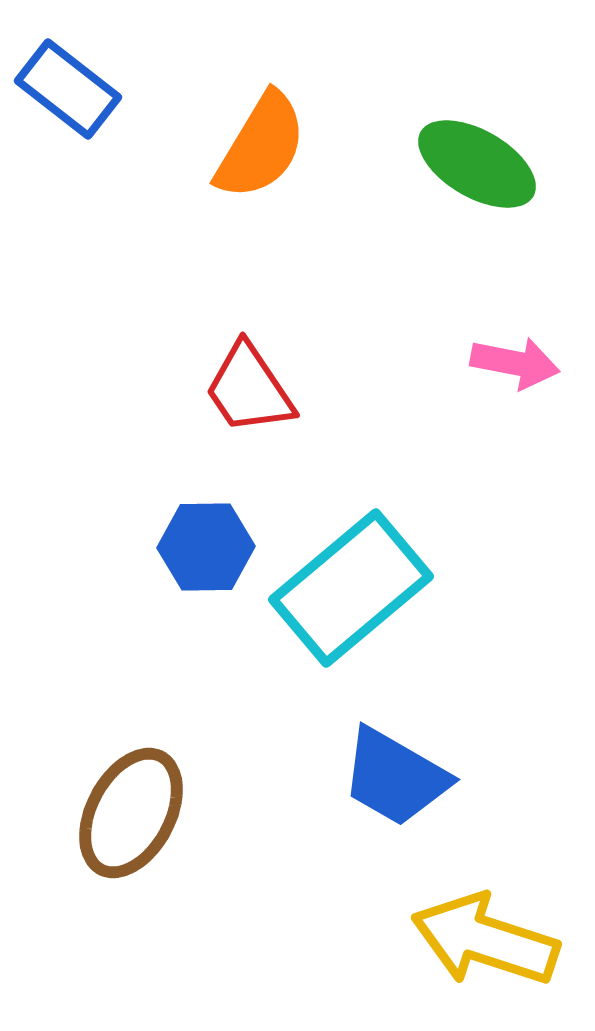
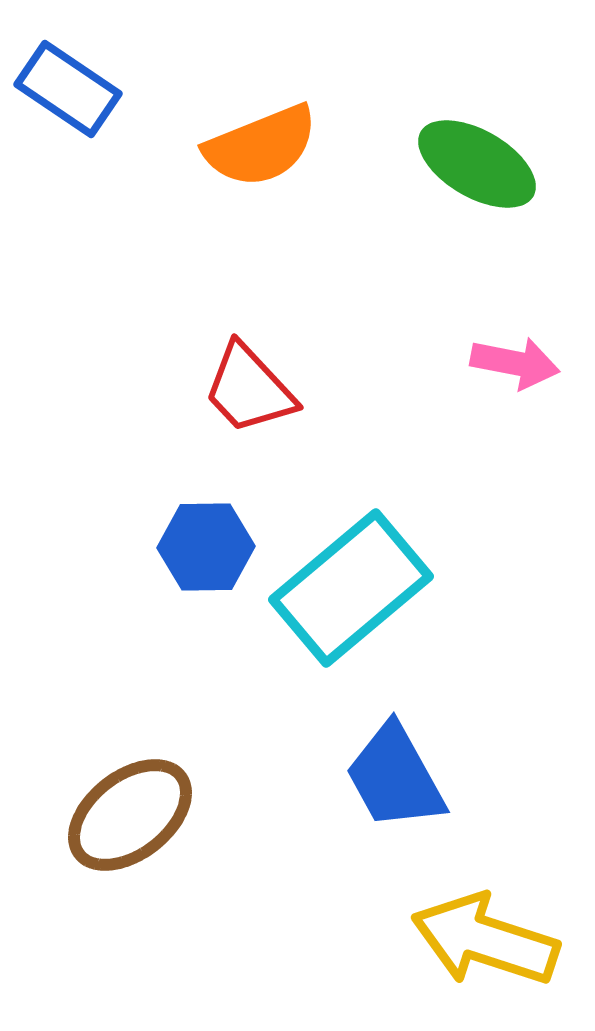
blue rectangle: rotated 4 degrees counterclockwise
orange semicircle: rotated 37 degrees clockwise
red trapezoid: rotated 9 degrees counterclockwise
blue trapezoid: rotated 31 degrees clockwise
brown ellipse: moved 1 px left, 2 px down; rotated 24 degrees clockwise
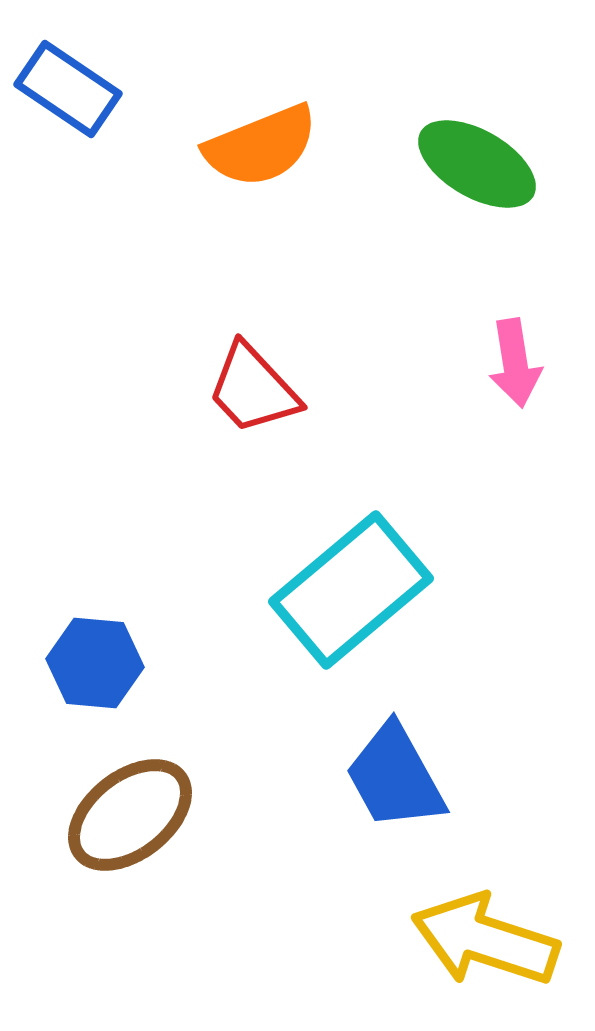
pink arrow: rotated 70 degrees clockwise
red trapezoid: moved 4 px right
blue hexagon: moved 111 px left, 116 px down; rotated 6 degrees clockwise
cyan rectangle: moved 2 px down
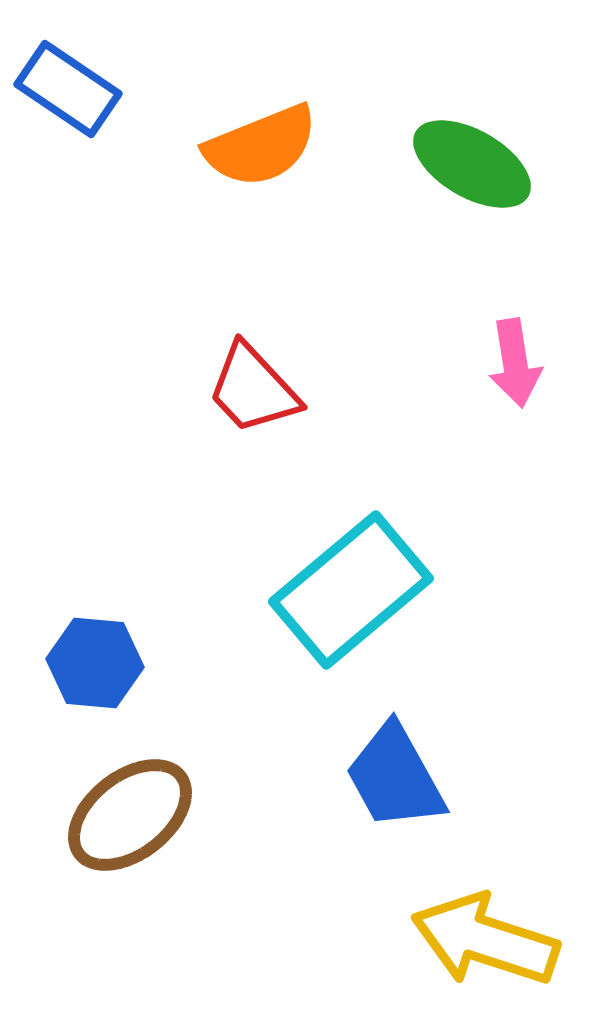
green ellipse: moved 5 px left
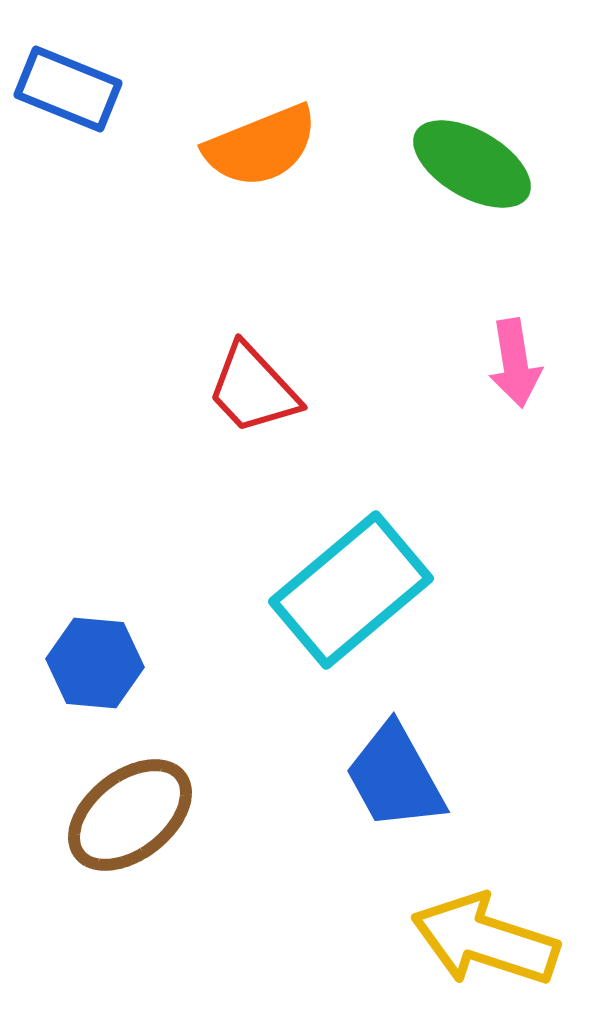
blue rectangle: rotated 12 degrees counterclockwise
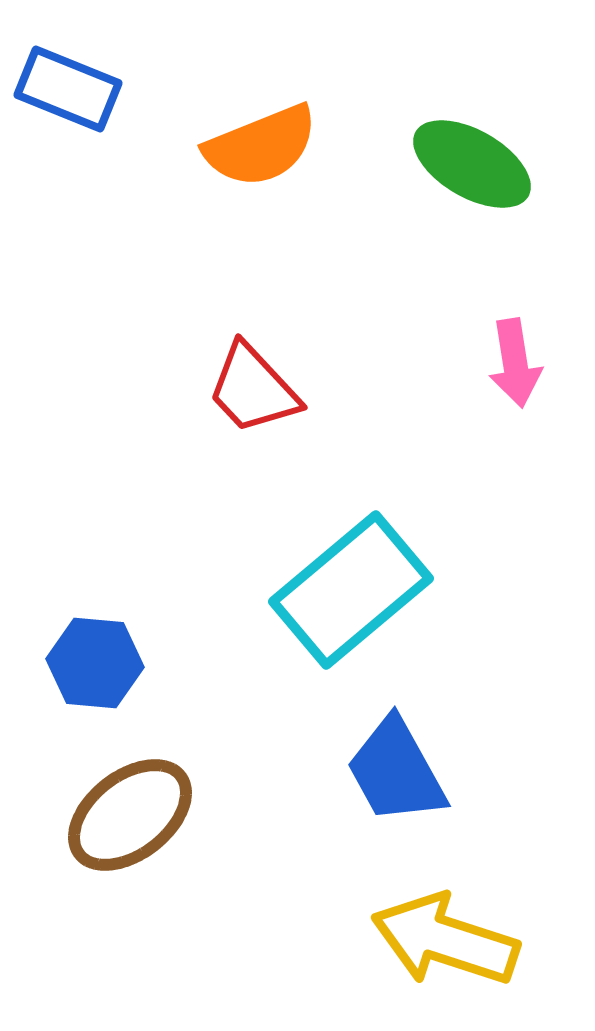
blue trapezoid: moved 1 px right, 6 px up
yellow arrow: moved 40 px left
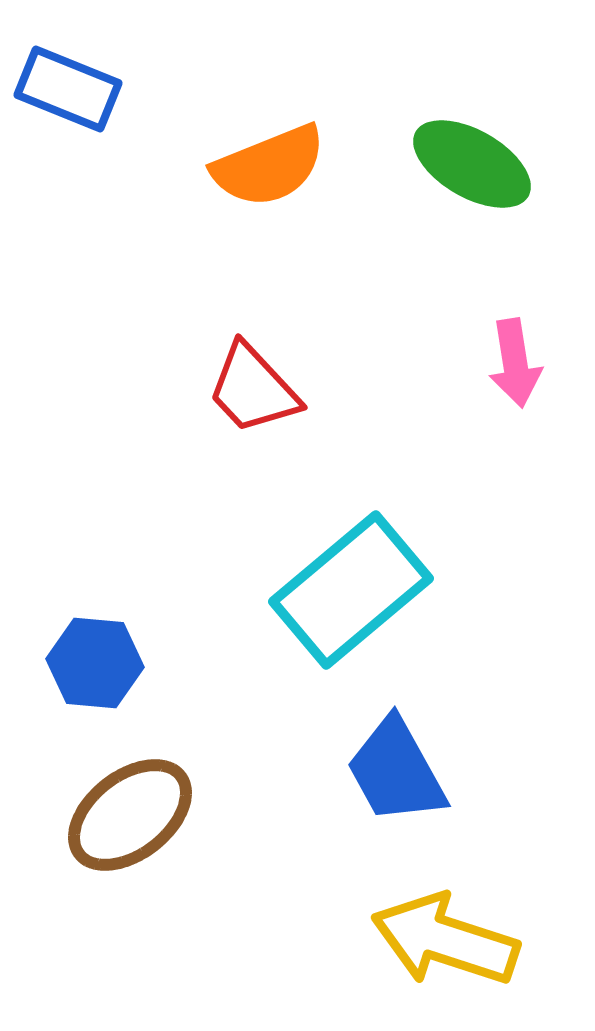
orange semicircle: moved 8 px right, 20 px down
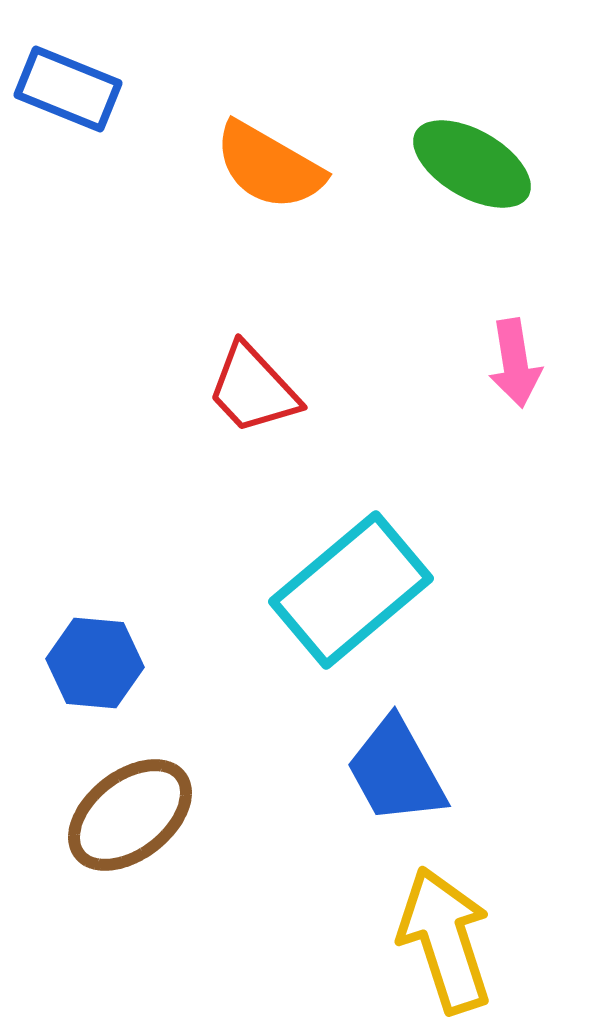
orange semicircle: rotated 52 degrees clockwise
yellow arrow: rotated 54 degrees clockwise
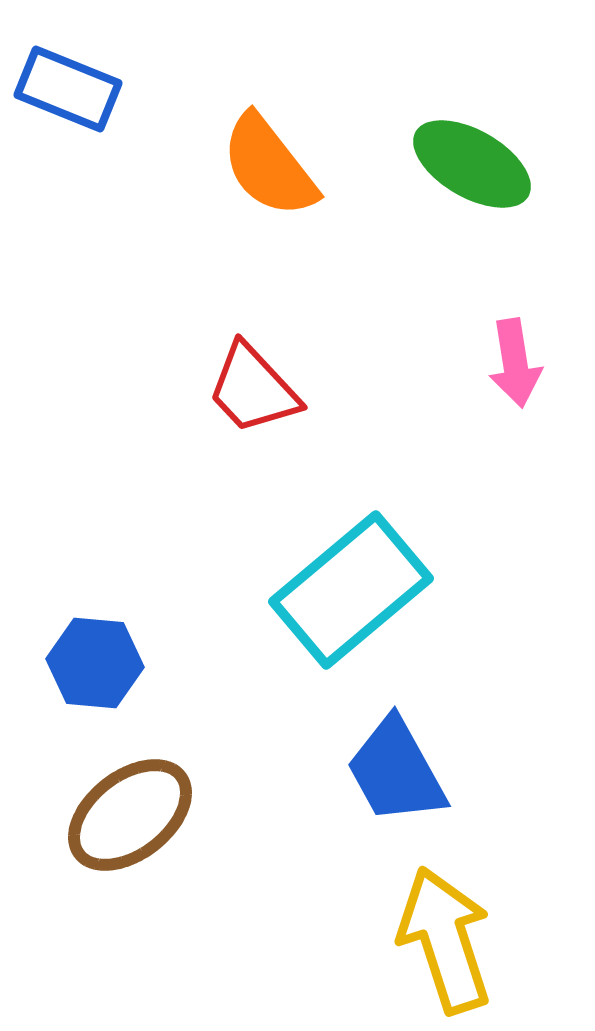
orange semicircle: rotated 22 degrees clockwise
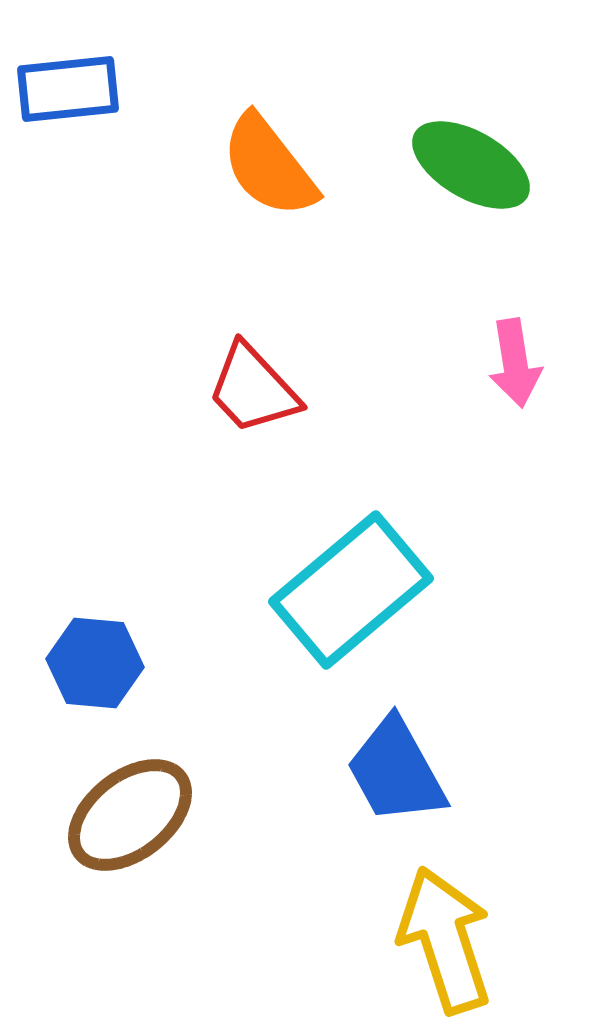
blue rectangle: rotated 28 degrees counterclockwise
green ellipse: moved 1 px left, 1 px down
